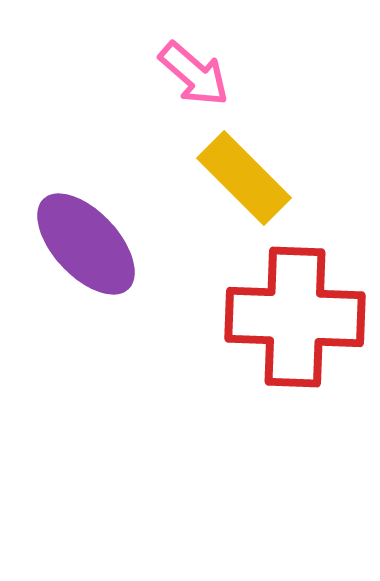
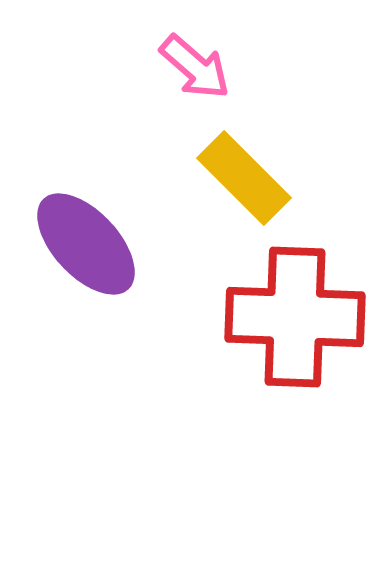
pink arrow: moved 1 px right, 7 px up
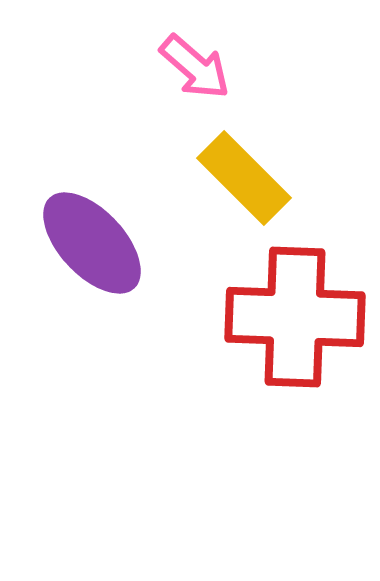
purple ellipse: moved 6 px right, 1 px up
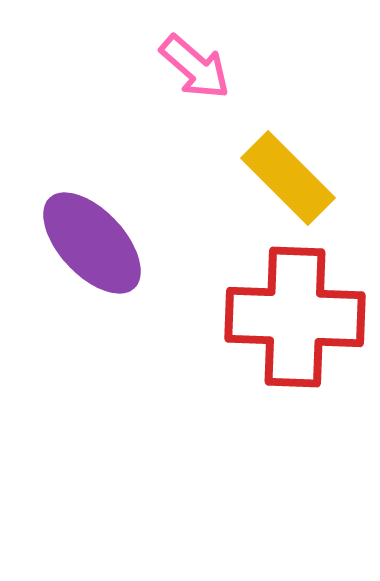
yellow rectangle: moved 44 px right
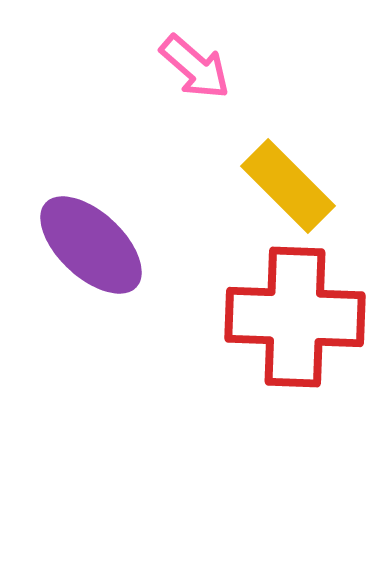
yellow rectangle: moved 8 px down
purple ellipse: moved 1 px left, 2 px down; rotated 4 degrees counterclockwise
